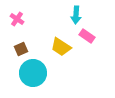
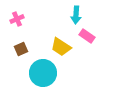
pink cross: rotated 32 degrees clockwise
cyan circle: moved 10 px right
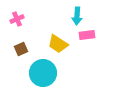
cyan arrow: moved 1 px right, 1 px down
pink rectangle: moved 1 px up; rotated 42 degrees counterclockwise
yellow trapezoid: moved 3 px left, 3 px up
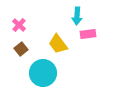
pink cross: moved 2 px right, 6 px down; rotated 24 degrees counterclockwise
pink rectangle: moved 1 px right, 1 px up
yellow trapezoid: rotated 20 degrees clockwise
brown square: rotated 16 degrees counterclockwise
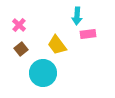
yellow trapezoid: moved 1 px left, 1 px down
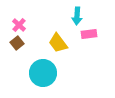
pink rectangle: moved 1 px right
yellow trapezoid: moved 1 px right, 2 px up
brown square: moved 4 px left, 6 px up
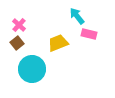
cyan arrow: rotated 138 degrees clockwise
pink rectangle: rotated 21 degrees clockwise
yellow trapezoid: rotated 105 degrees clockwise
cyan circle: moved 11 px left, 4 px up
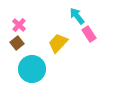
pink rectangle: rotated 42 degrees clockwise
yellow trapezoid: rotated 25 degrees counterclockwise
